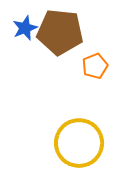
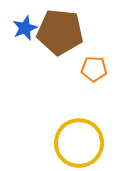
orange pentagon: moved 1 px left, 3 px down; rotated 25 degrees clockwise
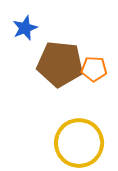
brown pentagon: moved 32 px down
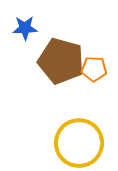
blue star: rotated 20 degrees clockwise
brown pentagon: moved 1 px right, 3 px up; rotated 9 degrees clockwise
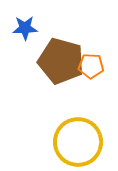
orange pentagon: moved 3 px left, 3 px up
yellow circle: moved 1 px left, 1 px up
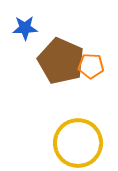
brown pentagon: rotated 9 degrees clockwise
yellow circle: moved 1 px down
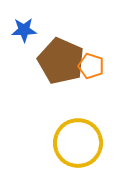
blue star: moved 1 px left, 2 px down
orange pentagon: rotated 15 degrees clockwise
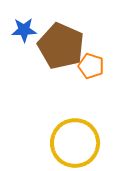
brown pentagon: moved 15 px up
yellow circle: moved 3 px left
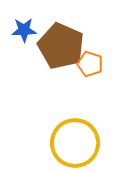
orange pentagon: moved 1 px left, 2 px up
